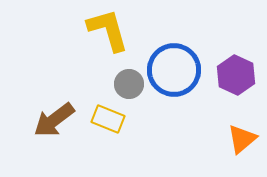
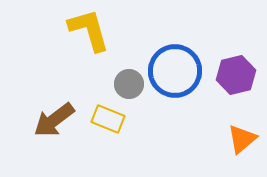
yellow L-shape: moved 19 px left
blue circle: moved 1 px right, 1 px down
purple hexagon: rotated 21 degrees clockwise
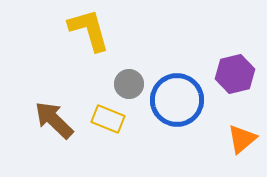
blue circle: moved 2 px right, 29 px down
purple hexagon: moved 1 px left, 1 px up
brown arrow: rotated 81 degrees clockwise
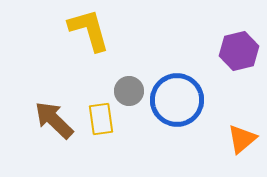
purple hexagon: moved 4 px right, 23 px up
gray circle: moved 7 px down
yellow rectangle: moved 7 px left; rotated 60 degrees clockwise
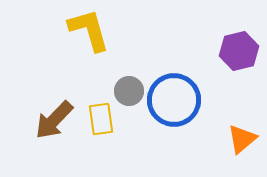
blue circle: moved 3 px left
brown arrow: rotated 90 degrees counterclockwise
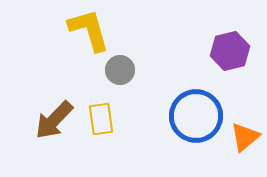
purple hexagon: moved 9 px left
gray circle: moved 9 px left, 21 px up
blue circle: moved 22 px right, 16 px down
orange triangle: moved 3 px right, 2 px up
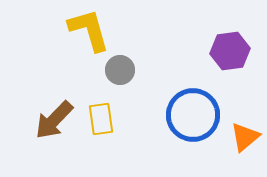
purple hexagon: rotated 6 degrees clockwise
blue circle: moved 3 px left, 1 px up
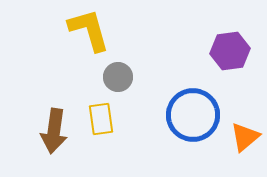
gray circle: moved 2 px left, 7 px down
brown arrow: moved 11 px down; rotated 36 degrees counterclockwise
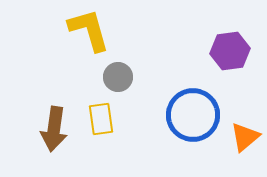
brown arrow: moved 2 px up
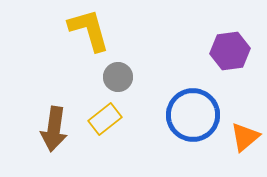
yellow rectangle: moved 4 px right; rotated 60 degrees clockwise
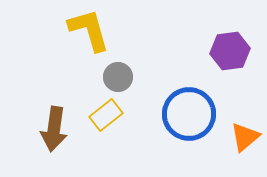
blue circle: moved 4 px left, 1 px up
yellow rectangle: moved 1 px right, 4 px up
